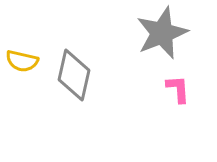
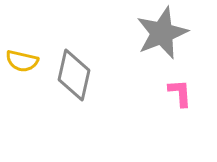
pink L-shape: moved 2 px right, 4 px down
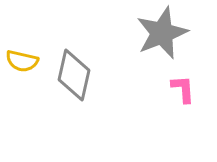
pink L-shape: moved 3 px right, 4 px up
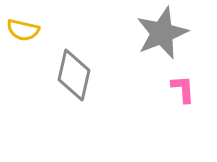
yellow semicircle: moved 1 px right, 31 px up
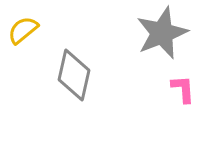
yellow semicircle: rotated 128 degrees clockwise
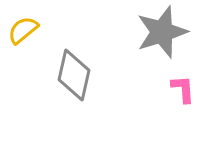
gray star: moved 1 px up; rotated 4 degrees clockwise
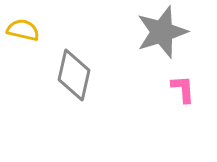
yellow semicircle: rotated 52 degrees clockwise
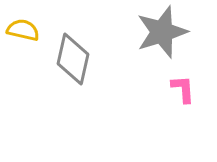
gray diamond: moved 1 px left, 16 px up
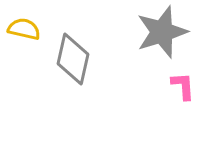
yellow semicircle: moved 1 px right, 1 px up
pink L-shape: moved 3 px up
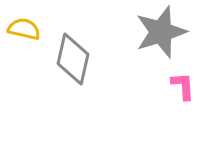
gray star: moved 1 px left
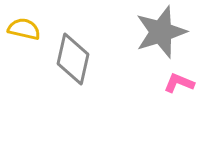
pink L-shape: moved 4 px left, 3 px up; rotated 64 degrees counterclockwise
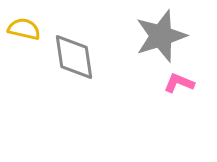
gray star: moved 4 px down
gray diamond: moved 1 px right, 2 px up; rotated 21 degrees counterclockwise
